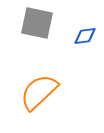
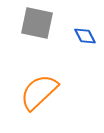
blue diamond: rotated 70 degrees clockwise
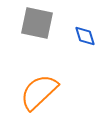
blue diamond: rotated 10 degrees clockwise
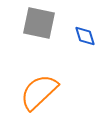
gray square: moved 2 px right
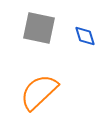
gray square: moved 5 px down
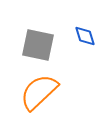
gray square: moved 1 px left, 17 px down
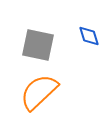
blue diamond: moved 4 px right
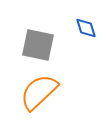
blue diamond: moved 3 px left, 8 px up
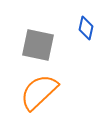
blue diamond: rotated 30 degrees clockwise
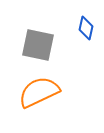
orange semicircle: rotated 18 degrees clockwise
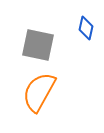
orange semicircle: rotated 36 degrees counterclockwise
